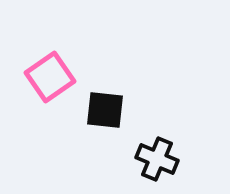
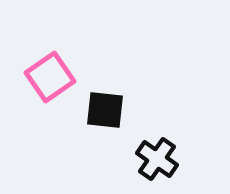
black cross: rotated 12 degrees clockwise
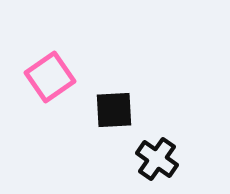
black square: moved 9 px right; rotated 9 degrees counterclockwise
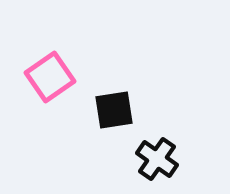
black square: rotated 6 degrees counterclockwise
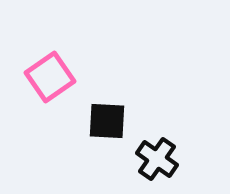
black square: moved 7 px left, 11 px down; rotated 12 degrees clockwise
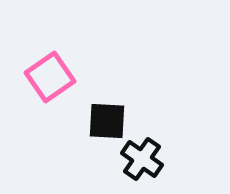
black cross: moved 15 px left
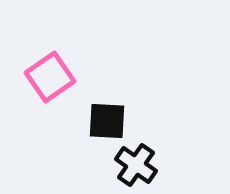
black cross: moved 6 px left, 6 px down
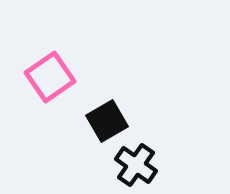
black square: rotated 33 degrees counterclockwise
